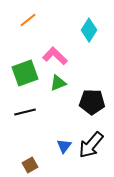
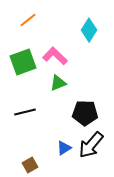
green square: moved 2 px left, 11 px up
black pentagon: moved 7 px left, 11 px down
blue triangle: moved 2 px down; rotated 21 degrees clockwise
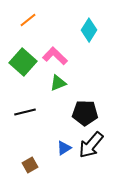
green square: rotated 28 degrees counterclockwise
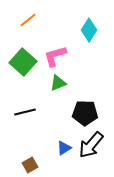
pink L-shape: rotated 60 degrees counterclockwise
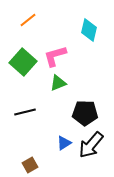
cyan diamond: rotated 20 degrees counterclockwise
blue triangle: moved 5 px up
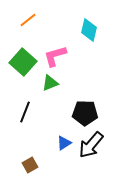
green triangle: moved 8 px left
black line: rotated 55 degrees counterclockwise
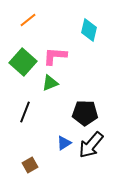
pink L-shape: rotated 20 degrees clockwise
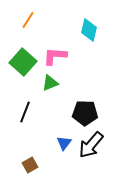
orange line: rotated 18 degrees counterclockwise
blue triangle: rotated 21 degrees counterclockwise
